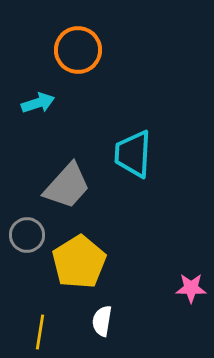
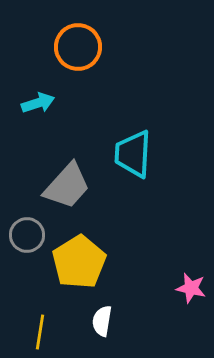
orange circle: moved 3 px up
pink star: rotated 12 degrees clockwise
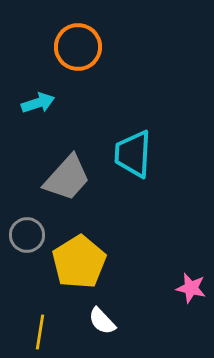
gray trapezoid: moved 8 px up
white semicircle: rotated 52 degrees counterclockwise
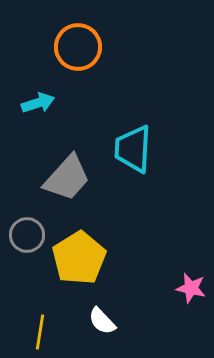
cyan trapezoid: moved 5 px up
yellow pentagon: moved 4 px up
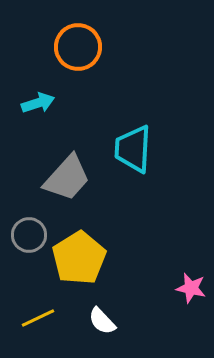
gray circle: moved 2 px right
yellow line: moved 2 px left, 14 px up; rotated 56 degrees clockwise
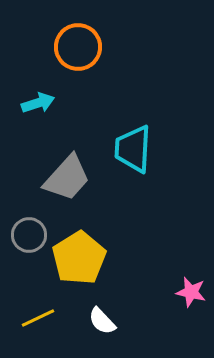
pink star: moved 4 px down
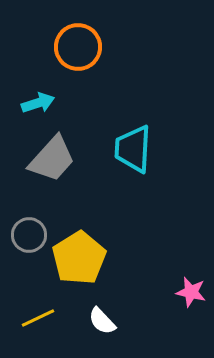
gray trapezoid: moved 15 px left, 19 px up
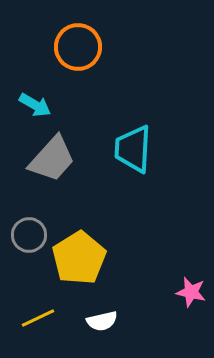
cyan arrow: moved 3 px left, 2 px down; rotated 48 degrees clockwise
white semicircle: rotated 60 degrees counterclockwise
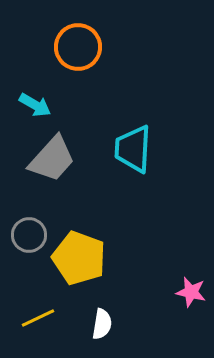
yellow pentagon: rotated 20 degrees counterclockwise
white semicircle: moved 3 px down; rotated 68 degrees counterclockwise
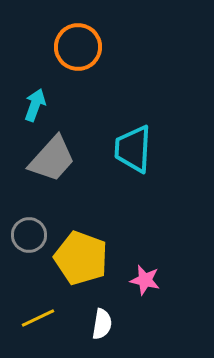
cyan arrow: rotated 100 degrees counterclockwise
yellow pentagon: moved 2 px right
pink star: moved 46 px left, 12 px up
